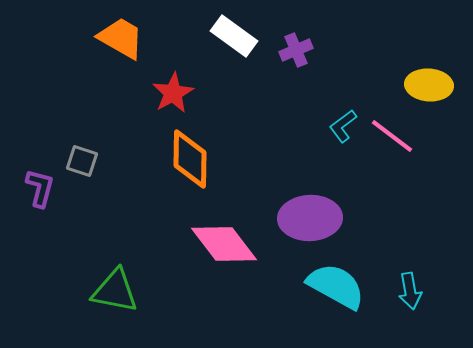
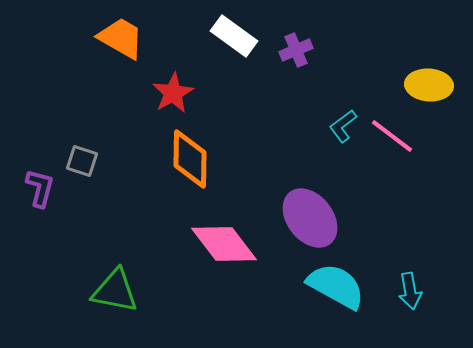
purple ellipse: rotated 54 degrees clockwise
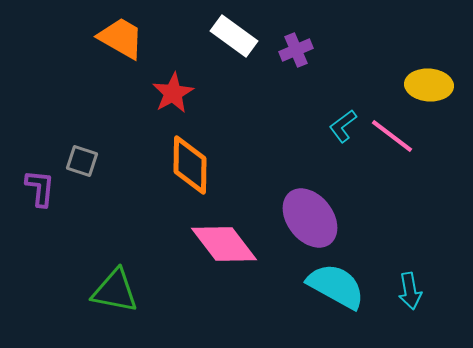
orange diamond: moved 6 px down
purple L-shape: rotated 9 degrees counterclockwise
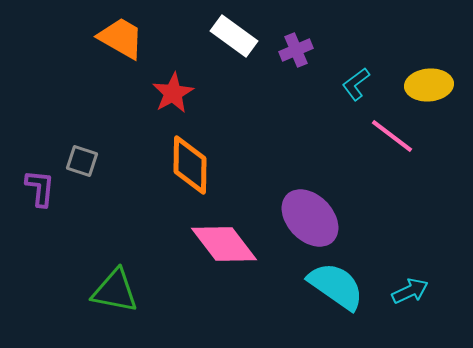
yellow ellipse: rotated 9 degrees counterclockwise
cyan L-shape: moved 13 px right, 42 px up
purple ellipse: rotated 6 degrees counterclockwise
cyan semicircle: rotated 6 degrees clockwise
cyan arrow: rotated 105 degrees counterclockwise
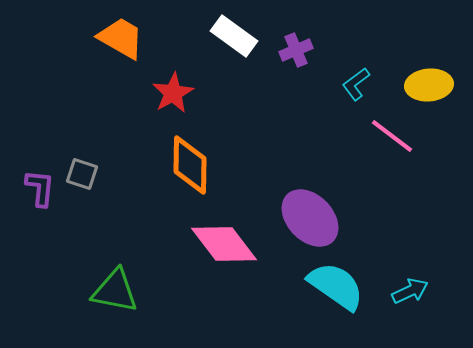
gray square: moved 13 px down
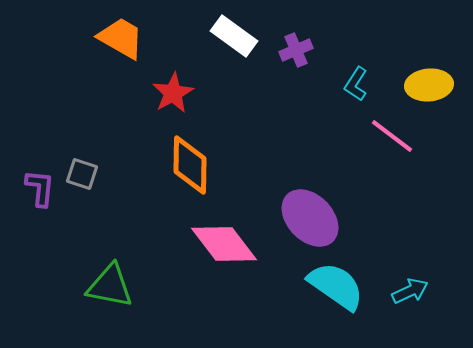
cyan L-shape: rotated 20 degrees counterclockwise
green triangle: moved 5 px left, 5 px up
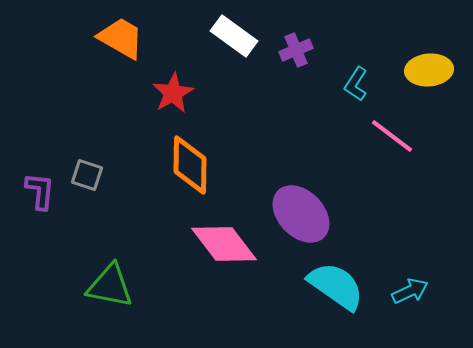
yellow ellipse: moved 15 px up
gray square: moved 5 px right, 1 px down
purple L-shape: moved 3 px down
purple ellipse: moved 9 px left, 4 px up
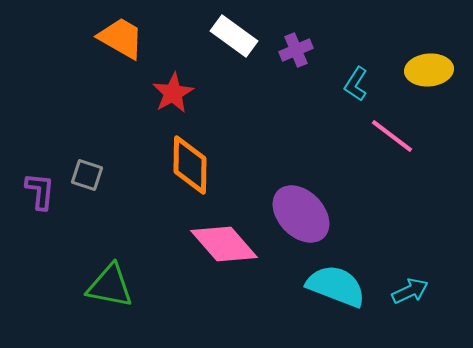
pink diamond: rotated 4 degrees counterclockwise
cyan semicircle: rotated 14 degrees counterclockwise
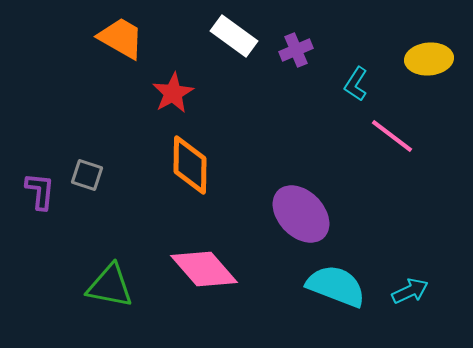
yellow ellipse: moved 11 px up
pink diamond: moved 20 px left, 25 px down
